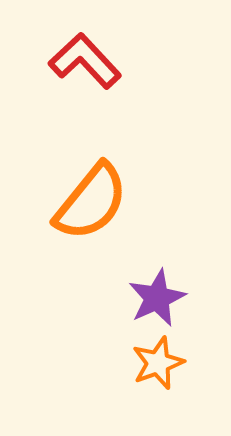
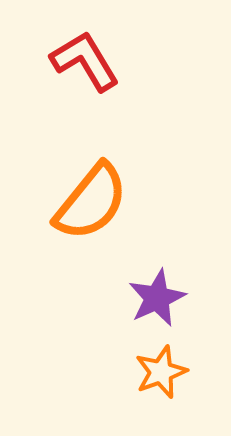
red L-shape: rotated 12 degrees clockwise
orange star: moved 3 px right, 9 px down
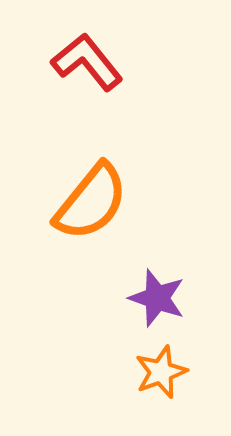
red L-shape: moved 2 px right, 1 px down; rotated 8 degrees counterclockwise
purple star: rotated 28 degrees counterclockwise
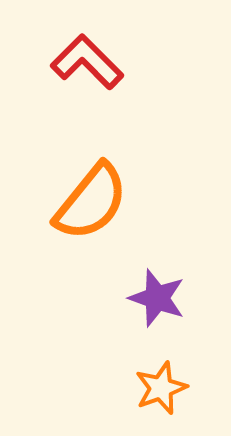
red L-shape: rotated 6 degrees counterclockwise
orange star: moved 16 px down
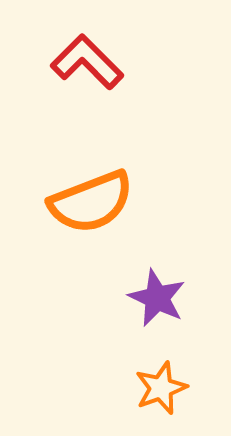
orange semicircle: rotated 30 degrees clockwise
purple star: rotated 6 degrees clockwise
